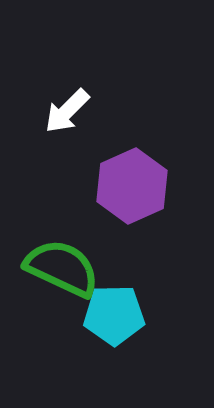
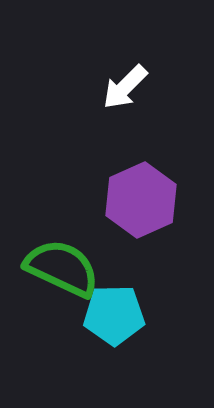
white arrow: moved 58 px right, 24 px up
purple hexagon: moved 9 px right, 14 px down
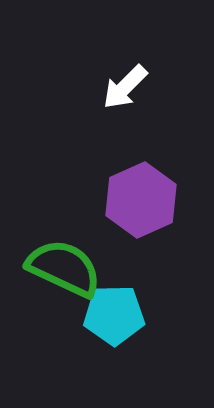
green semicircle: moved 2 px right
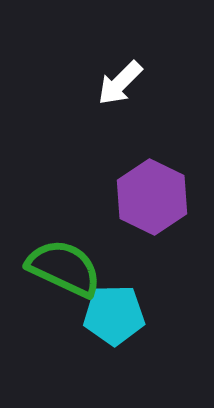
white arrow: moved 5 px left, 4 px up
purple hexagon: moved 11 px right, 3 px up; rotated 10 degrees counterclockwise
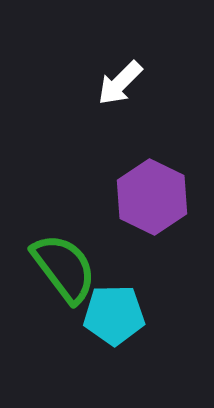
green semicircle: rotated 28 degrees clockwise
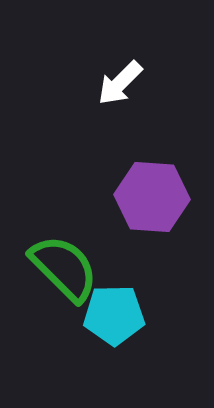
purple hexagon: rotated 22 degrees counterclockwise
green semicircle: rotated 8 degrees counterclockwise
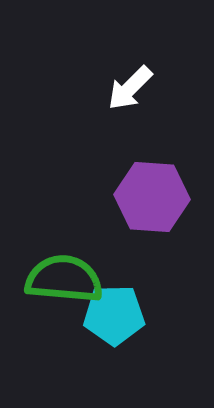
white arrow: moved 10 px right, 5 px down
green semicircle: moved 11 px down; rotated 40 degrees counterclockwise
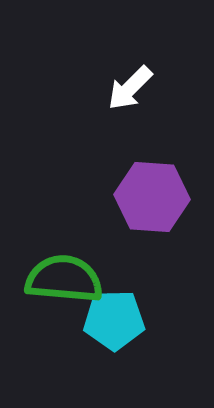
cyan pentagon: moved 5 px down
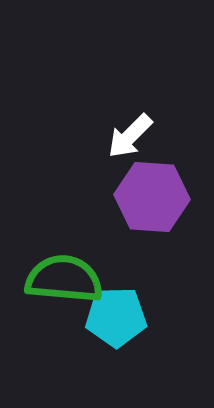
white arrow: moved 48 px down
cyan pentagon: moved 2 px right, 3 px up
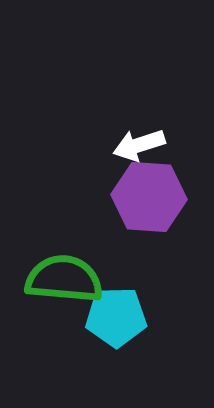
white arrow: moved 9 px right, 9 px down; rotated 27 degrees clockwise
purple hexagon: moved 3 px left
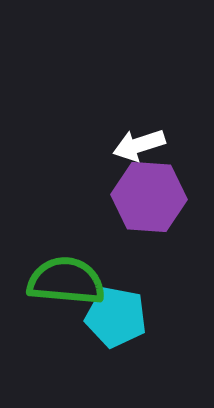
green semicircle: moved 2 px right, 2 px down
cyan pentagon: rotated 12 degrees clockwise
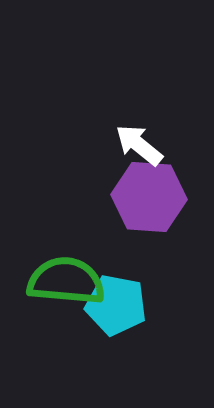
white arrow: rotated 57 degrees clockwise
cyan pentagon: moved 12 px up
